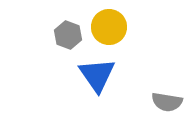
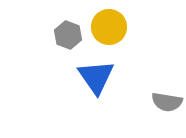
blue triangle: moved 1 px left, 2 px down
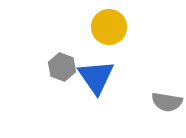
gray hexagon: moved 6 px left, 32 px down
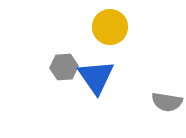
yellow circle: moved 1 px right
gray hexagon: moved 2 px right; rotated 24 degrees counterclockwise
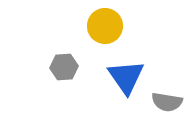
yellow circle: moved 5 px left, 1 px up
blue triangle: moved 30 px right
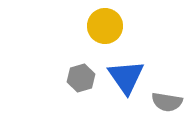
gray hexagon: moved 17 px right, 11 px down; rotated 12 degrees counterclockwise
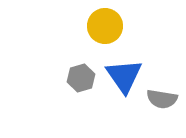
blue triangle: moved 2 px left, 1 px up
gray semicircle: moved 5 px left, 3 px up
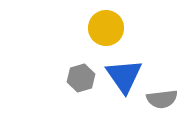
yellow circle: moved 1 px right, 2 px down
gray semicircle: rotated 16 degrees counterclockwise
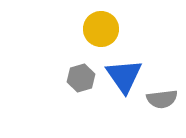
yellow circle: moved 5 px left, 1 px down
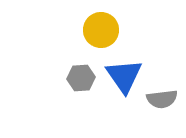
yellow circle: moved 1 px down
gray hexagon: rotated 12 degrees clockwise
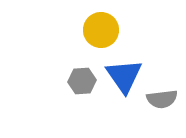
gray hexagon: moved 1 px right, 3 px down
